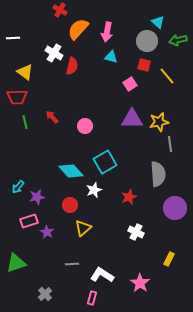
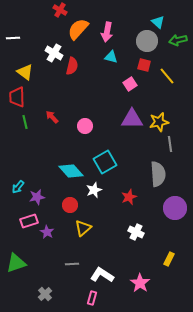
red trapezoid at (17, 97): rotated 90 degrees clockwise
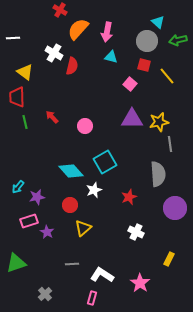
pink square at (130, 84): rotated 16 degrees counterclockwise
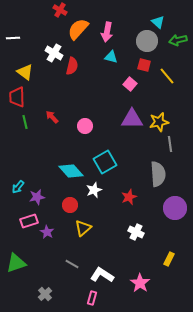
gray line at (72, 264): rotated 32 degrees clockwise
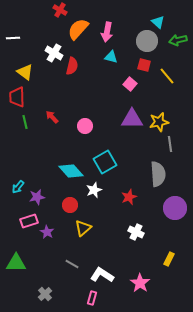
green triangle at (16, 263): rotated 20 degrees clockwise
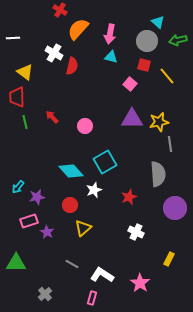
pink arrow at (107, 32): moved 3 px right, 2 px down
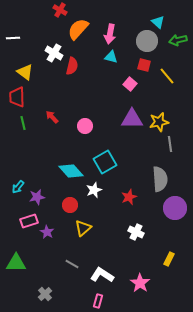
green line at (25, 122): moved 2 px left, 1 px down
gray semicircle at (158, 174): moved 2 px right, 5 px down
pink rectangle at (92, 298): moved 6 px right, 3 px down
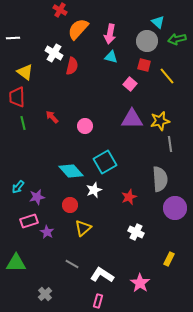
green arrow at (178, 40): moved 1 px left, 1 px up
yellow star at (159, 122): moved 1 px right, 1 px up
